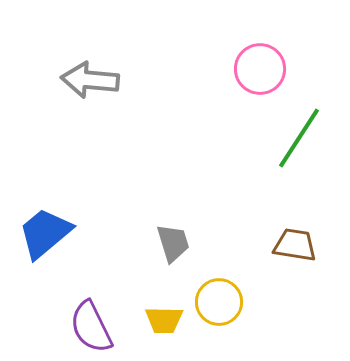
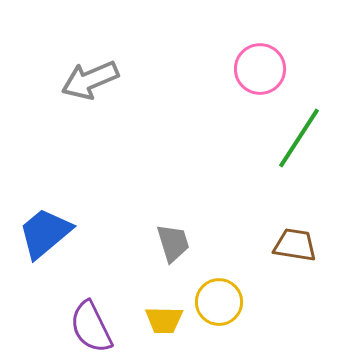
gray arrow: rotated 28 degrees counterclockwise
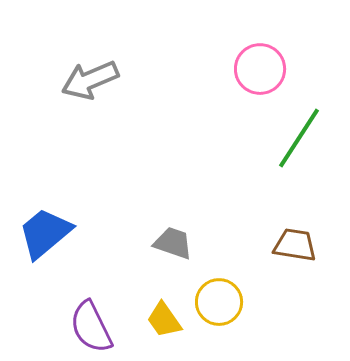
gray trapezoid: rotated 54 degrees counterclockwise
yellow trapezoid: rotated 54 degrees clockwise
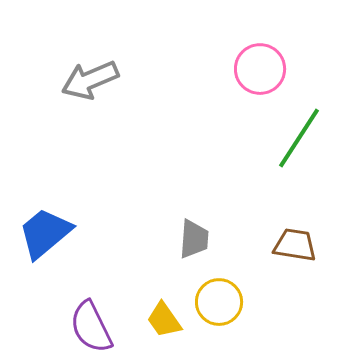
gray trapezoid: moved 21 px right, 4 px up; rotated 75 degrees clockwise
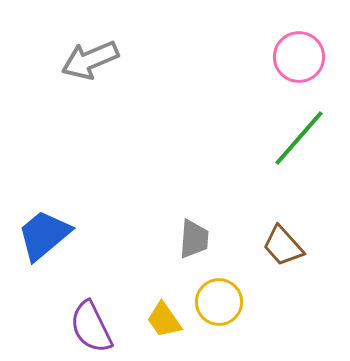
pink circle: moved 39 px right, 12 px up
gray arrow: moved 20 px up
green line: rotated 8 degrees clockwise
blue trapezoid: moved 1 px left, 2 px down
brown trapezoid: moved 12 px left, 1 px down; rotated 141 degrees counterclockwise
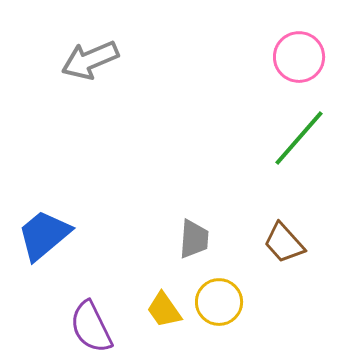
brown trapezoid: moved 1 px right, 3 px up
yellow trapezoid: moved 10 px up
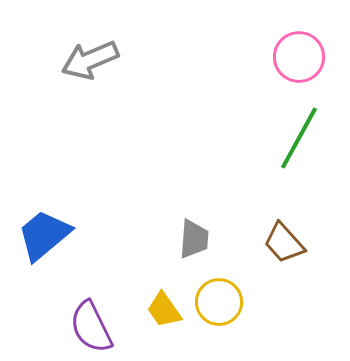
green line: rotated 12 degrees counterclockwise
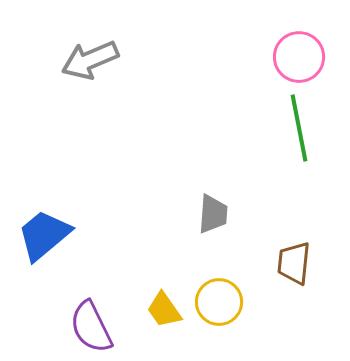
green line: moved 10 px up; rotated 40 degrees counterclockwise
gray trapezoid: moved 19 px right, 25 px up
brown trapezoid: moved 10 px right, 20 px down; rotated 48 degrees clockwise
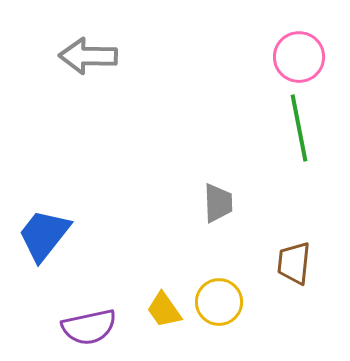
gray arrow: moved 2 px left, 4 px up; rotated 24 degrees clockwise
gray trapezoid: moved 5 px right, 11 px up; rotated 6 degrees counterclockwise
blue trapezoid: rotated 12 degrees counterclockwise
purple semicircle: moved 2 px left; rotated 76 degrees counterclockwise
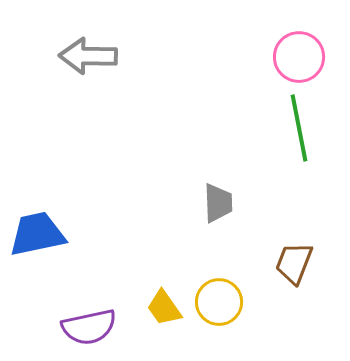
blue trapezoid: moved 7 px left, 1 px up; rotated 40 degrees clockwise
brown trapezoid: rotated 15 degrees clockwise
yellow trapezoid: moved 2 px up
